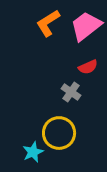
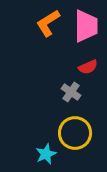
pink trapezoid: rotated 128 degrees clockwise
yellow circle: moved 16 px right
cyan star: moved 13 px right, 2 px down
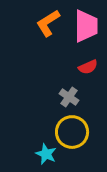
gray cross: moved 2 px left, 5 px down
yellow circle: moved 3 px left, 1 px up
cyan star: rotated 25 degrees counterclockwise
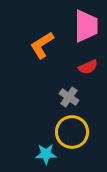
orange L-shape: moved 6 px left, 22 px down
cyan star: rotated 25 degrees counterclockwise
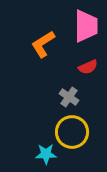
orange L-shape: moved 1 px right, 1 px up
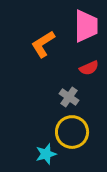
red semicircle: moved 1 px right, 1 px down
cyan star: rotated 15 degrees counterclockwise
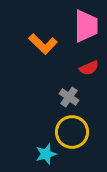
orange L-shape: rotated 104 degrees counterclockwise
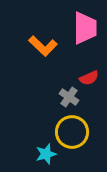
pink trapezoid: moved 1 px left, 2 px down
orange L-shape: moved 2 px down
red semicircle: moved 10 px down
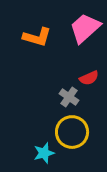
pink trapezoid: rotated 132 degrees counterclockwise
orange L-shape: moved 6 px left, 9 px up; rotated 28 degrees counterclockwise
cyan star: moved 2 px left, 1 px up
